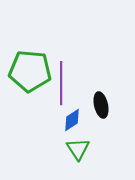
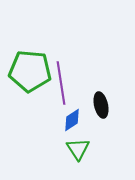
purple line: rotated 9 degrees counterclockwise
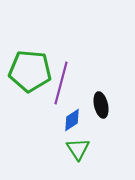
purple line: rotated 24 degrees clockwise
